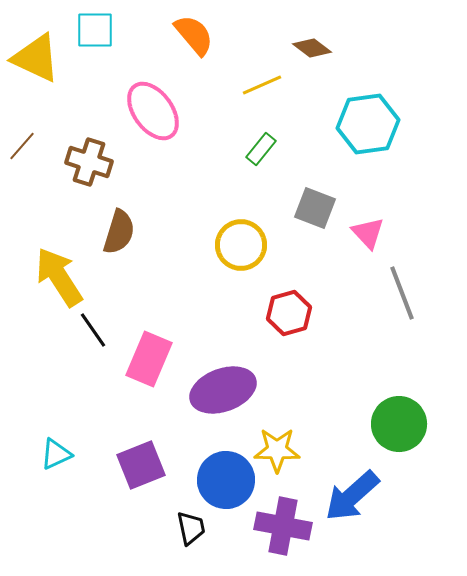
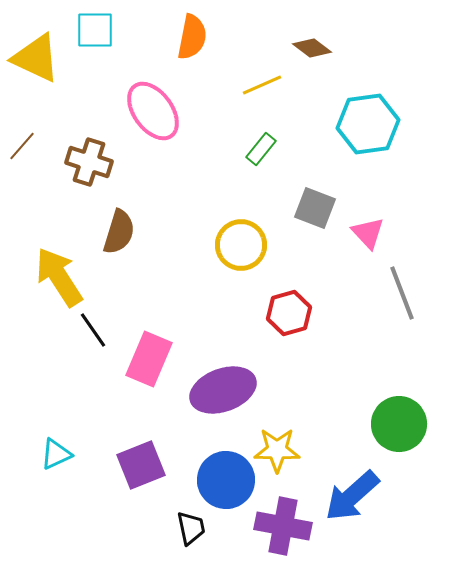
orange semicircle: moved 2 px left, 2 px down; rotated 51 degrees clockwise
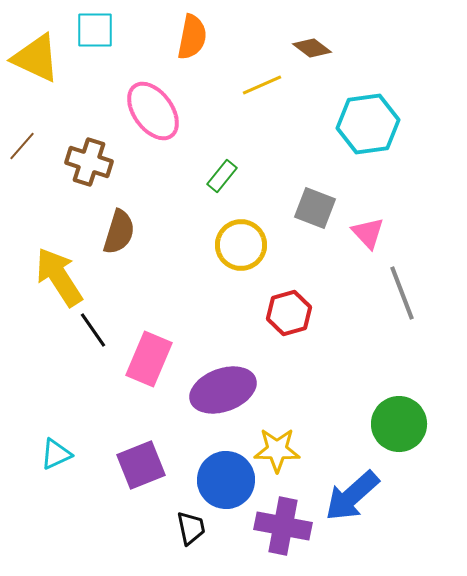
green rectangle: moved 39 px left, 27 px down
